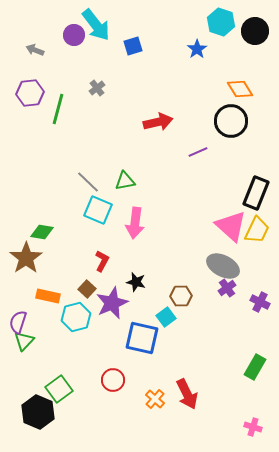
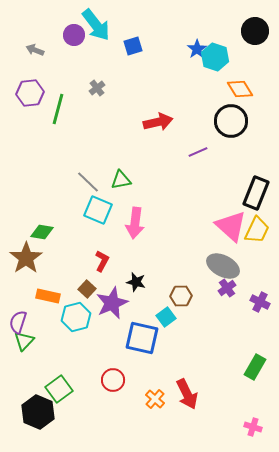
cyan hexagon at (221, 22): moved 6 px left, 35 px down
green triangle at (125, 181): moved 4 px left, 1 px up
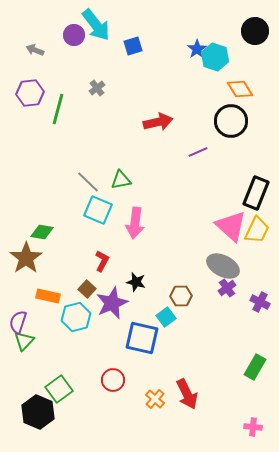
pink cross at (253, 427): rotated 12 degrees counterclockwise
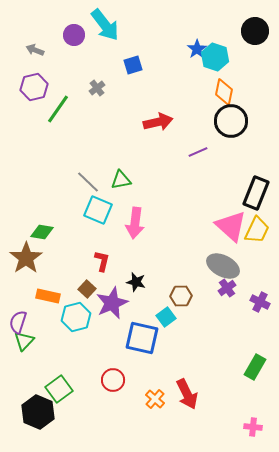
cyan arrow at (96, 25): moved 9 px right
blue square at (133, 46): moved 19 px down
orange diamond at (240, 89): moved 16 px left, 3 px down; rotated 44 degrees clockwise
purple hexagon at (30, 93): moved 4 px right, 6 px up; rotated 8 degrees counterclockwise
green line at (58, 109): rotated 20 degrees clockwise
red L-shape at (102, 261): rotated 15 degrees counterclockwise
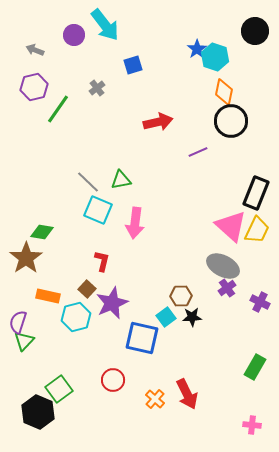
black star at (136, 282): moved 56 px right, 35 px down; rotated 18 degrees counterclockwise
pink cross at (253, 427): moved 1 px left, 2 px up
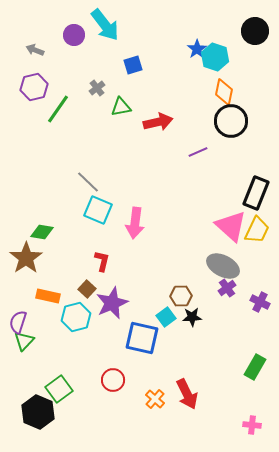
green triangle at (121, 180): moved 73 px up
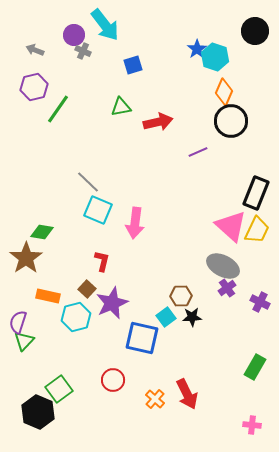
gray cross at (97, 88): moved 14 px left, 37 px up; rotated 28 degrees counterclockwise
orange diamond at (224, 92): rotated 12 degrees clockwise
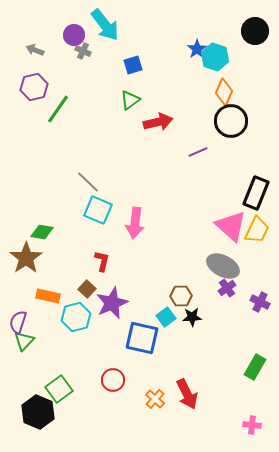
green triangle at (121, 107): moved 9 px right, 7 px up; rotated 25 degrees counterclockwise
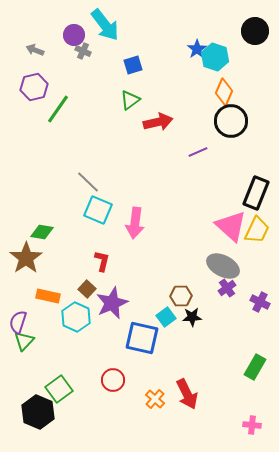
cyan hexagon at (76, 317): rotated 20 degrees counterclockwise
